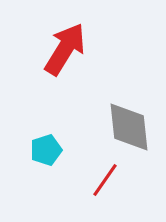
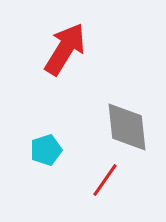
gray diamond: moved 2 px left
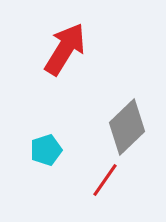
gray diamond: rotated 52 degrees clockwise
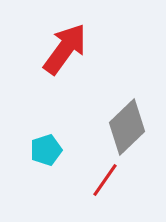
red arrow: rotated 4 degrees clockwise
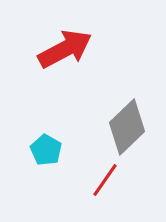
red arrow: rotated 26 degrees clockwise
cyan pentagon: rotated 24 degrees counterclockwise
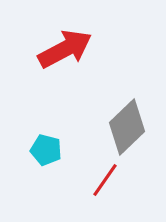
cyan pentagon: rotated 16 degrees counterclockwise
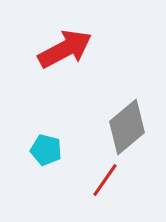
gray diamond: rotated 4 degrees clockwise
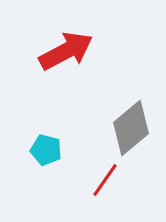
red arrow: moved 1 px right, 2 px down
gray diamond: moved 4 px right, 1 px down
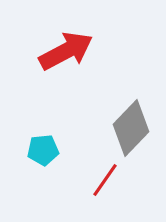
gray diamond: rotated 6 degrees counterclockwise
cyan pentagon: moved 3 px left; rotated 20 degrees counterclockwise
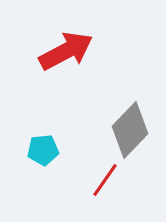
gray diamond: moved 1 px left, 2 px down
